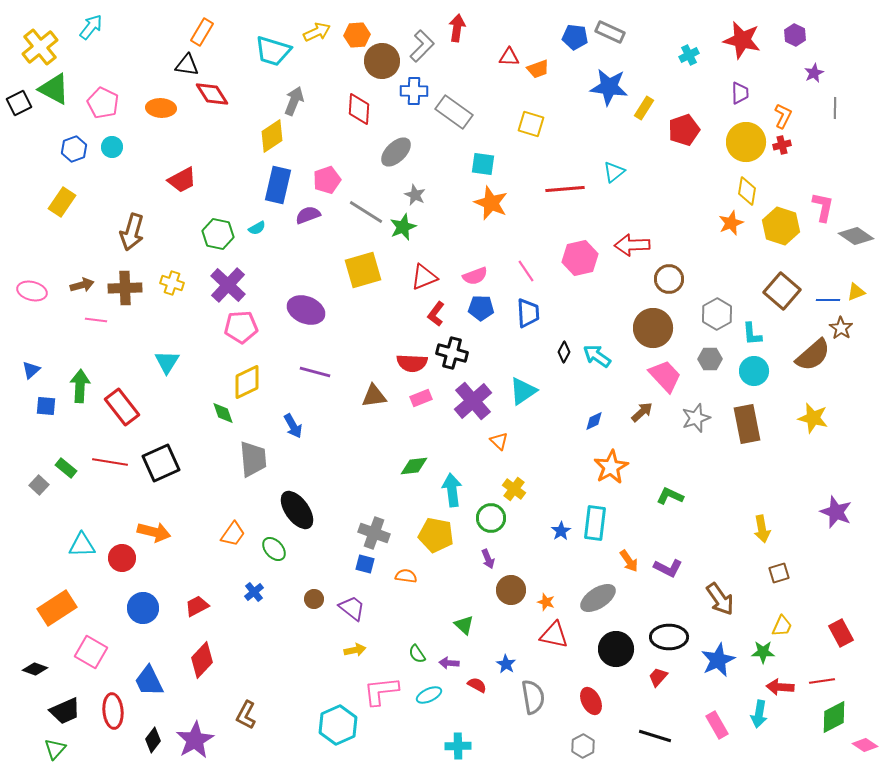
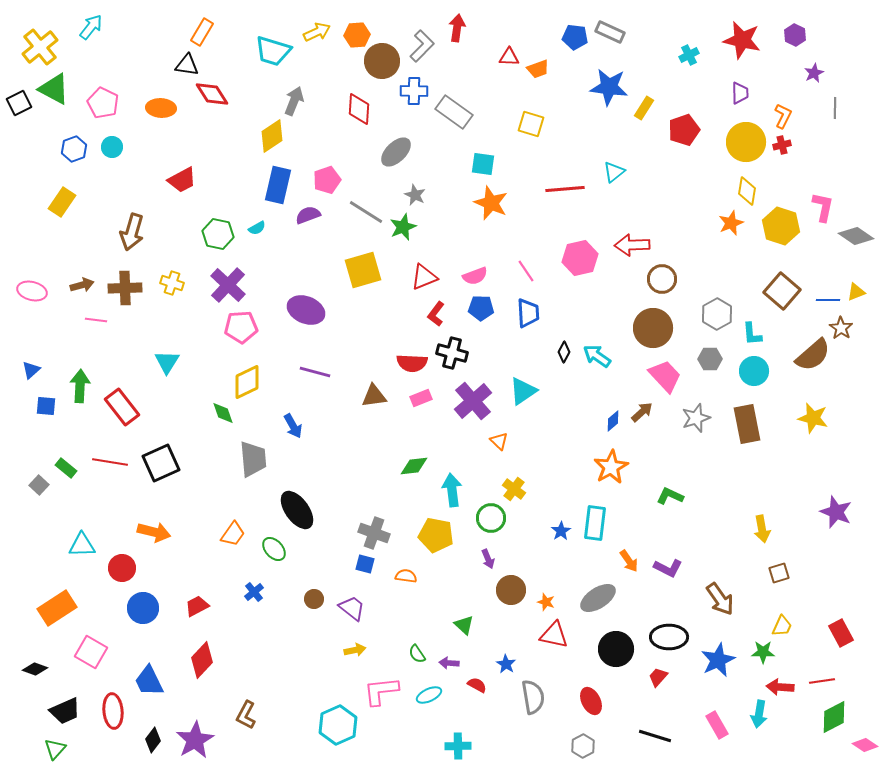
brown circle at (669, 279): moved 7 px left
blue diamond at (594, 421): moved 19 px right; rotated 15 degrees counterclockwise
red circle at (122, 558): moved 10 px down
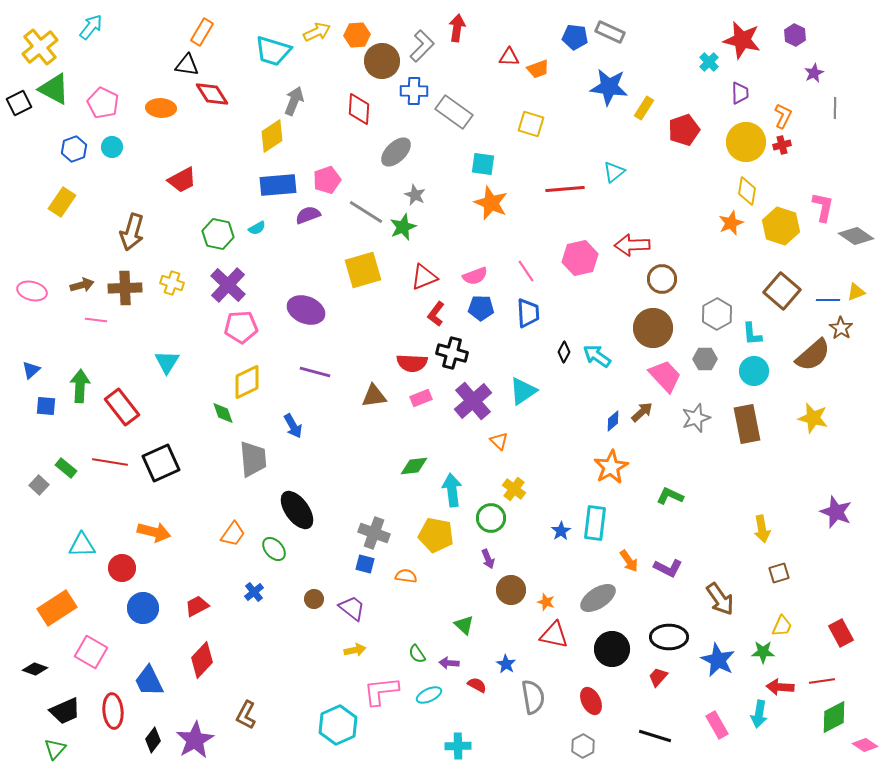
cyan cross at (689, 55): moved 20 px right, 7 px down; rotated 18 degrees counterclockwise
blue rectangle at (278, 185): rotated 72 degrees clockwise
gray hexagon at (710, 359): moved 5 px left
black circle at (616, 649): moved 4 px left
blue star at (718, 660): rotated 20 degrees counterclockwise
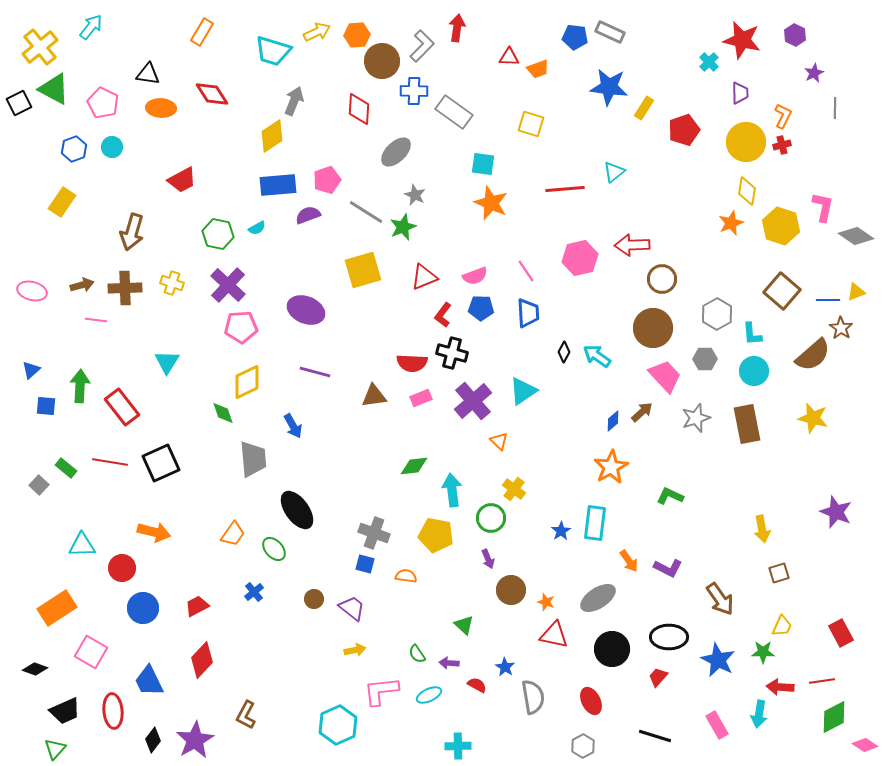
black triangle at (187, 65): moved 39 px left, 9 px down
red L-shape at (436, 314): moved 7 px right, 1 px down
blue star at (506, 664): moved 1 px left, 3 px down
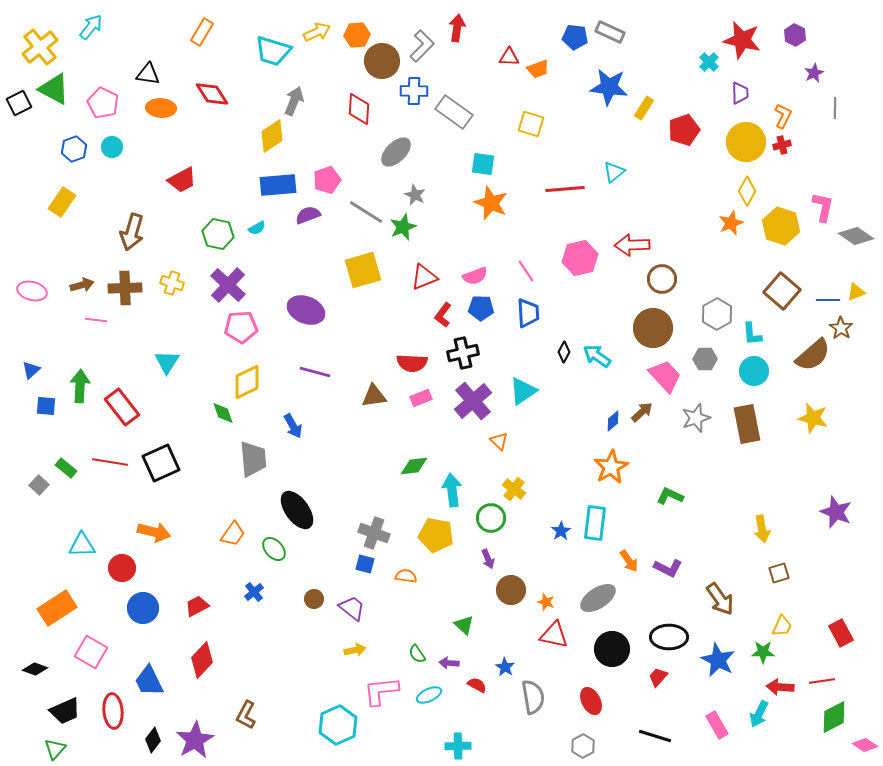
yellow diamond at (747, 191): rotated 20 degrees clockwise
black cross at (452, 353): moved 11 px right; rotated 28 degrees counterclockwise
cyan arrow at (759, 714): rotated 16 degrees clockwise
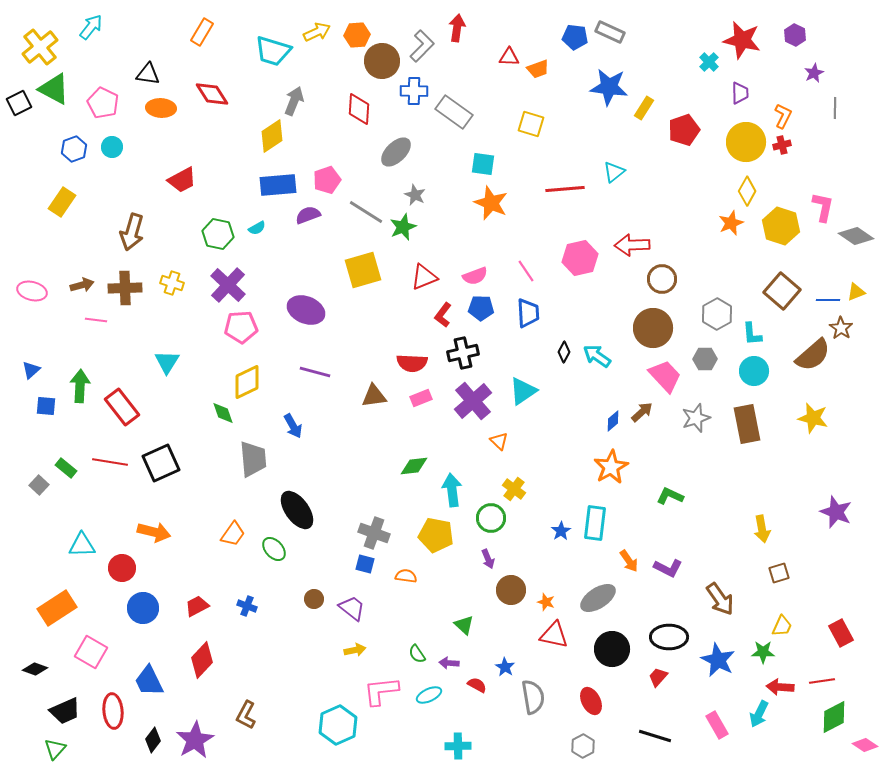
blue cross at (254, 592): moved 7 px left, 14 px down; rotated 30 degrees counterclockwise
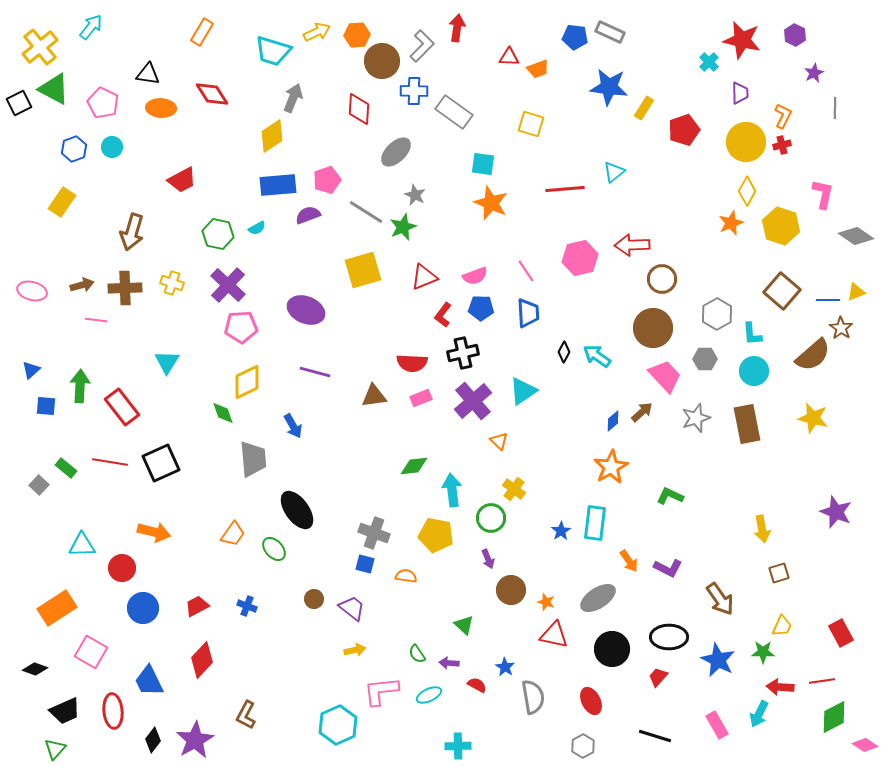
gray arrow at (294, 101): moved 1 px left, 3 px up
pink L-shape at (823, 207): moved 13 px up
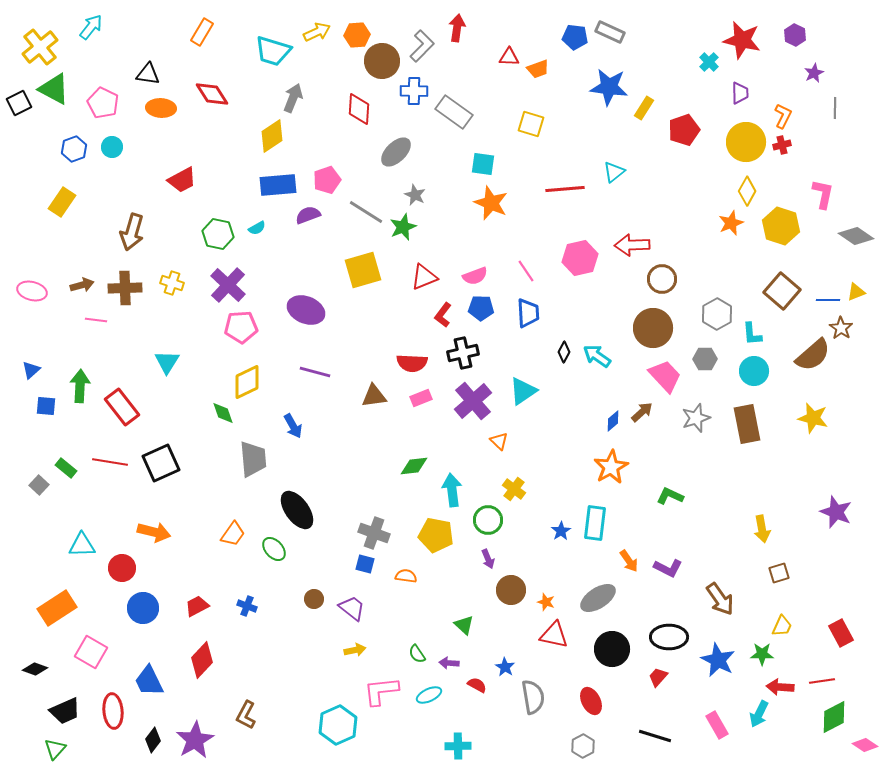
green circle at (491, 518): moved 3 px left, 2 px down
green star at (763, 652): moved 1 px left, 2 px down
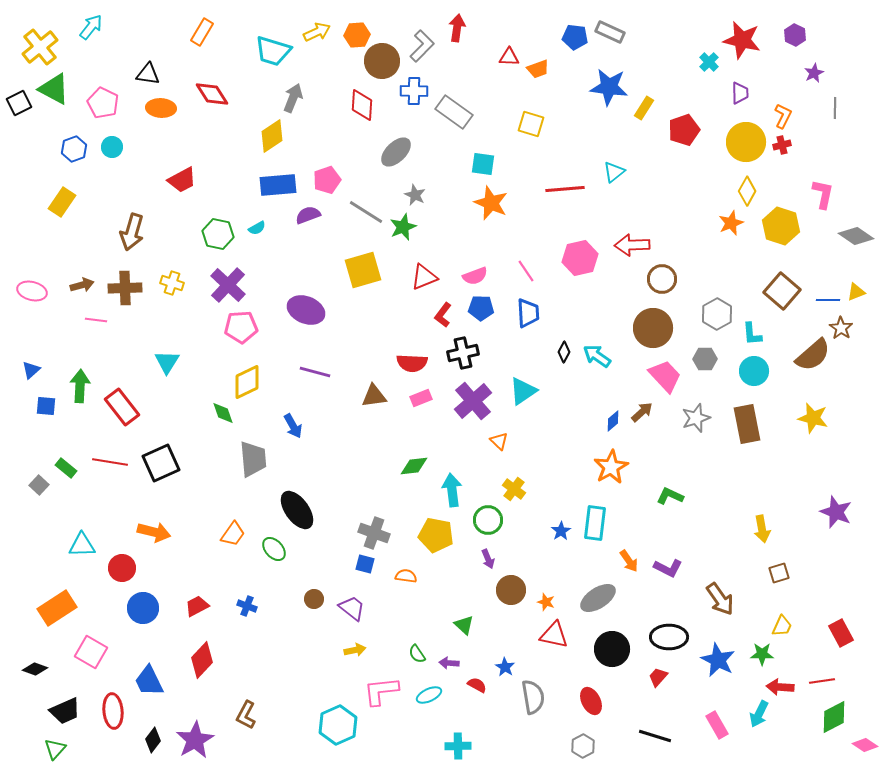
red diamond at (359, 109): moved 3 px right, 4 px up
